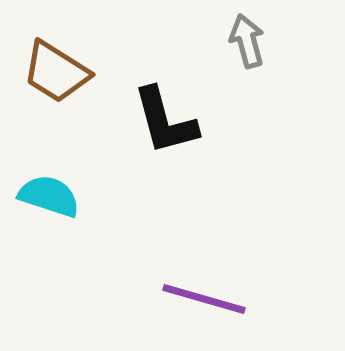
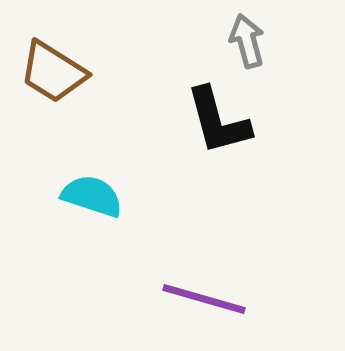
brown trapezoid: moved 3 px left
black L-shape: moved 53 px right
cyan semicircle: moved 43 px right
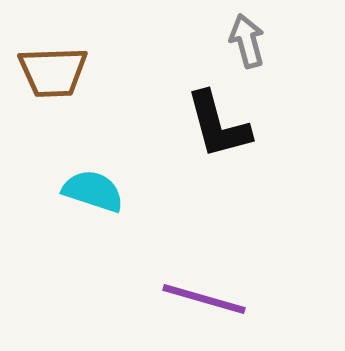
brown trapezoid: rotated 34 degrees counterclockwise
black L-shape: moved 4 px down
cyan semicircle: moved 1 px right, 5 px up
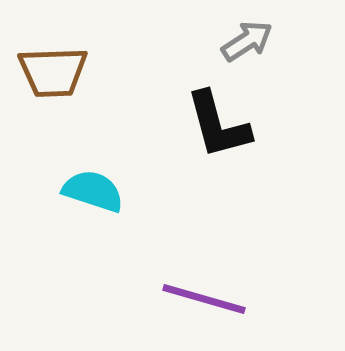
gray arrow: rotated 72 degrees clockwise
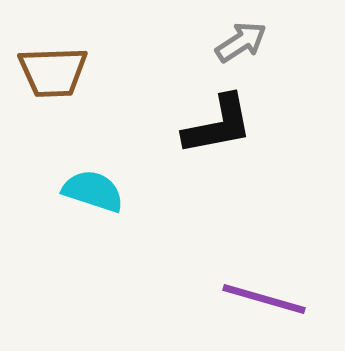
gray arrow: moved 6 px left, 1 px down
black L-shape: rotated 86 degrees counterclockwise
purple line: moved 60 px right
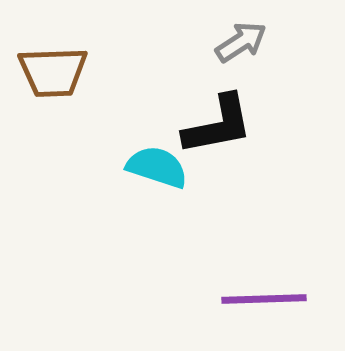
cyan semicircle: moved 64 px right, 24 px up
purple line: rotated 18 degrees counterclockwise
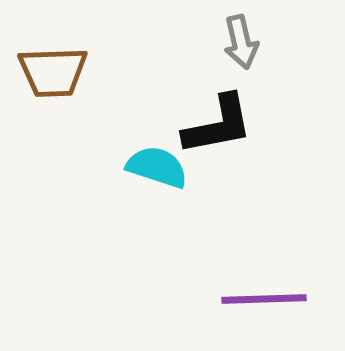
gray arrow: rotated 110 degrees clockwise
